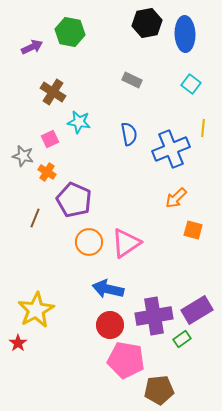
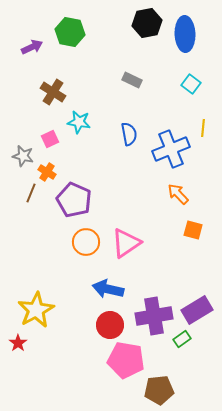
orange arrow: moved 2 px right, 4 px up; rotated 90 degrees clockwise
brown line: moved 4 px left, 25 px up
orange circle: moved 3 px left
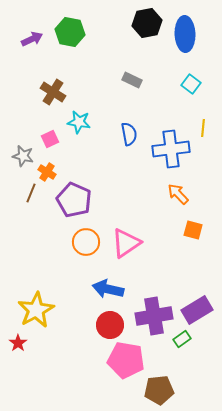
purple arrow: moved 8 px up
blue cross: rotated 15 degrees clockwise
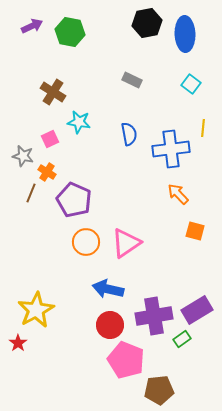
purple arrow: moved 13 px up
orange square: moved 2 px right, 1 px down
pink pentagon: rotated 12 degrees clockwise
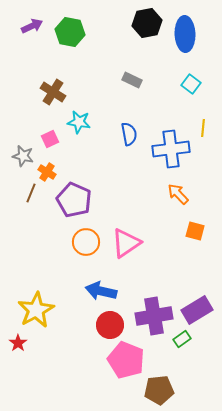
blue arrow: moved 7 px left, 2 px down
